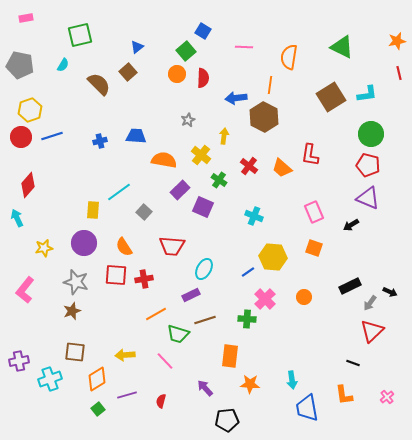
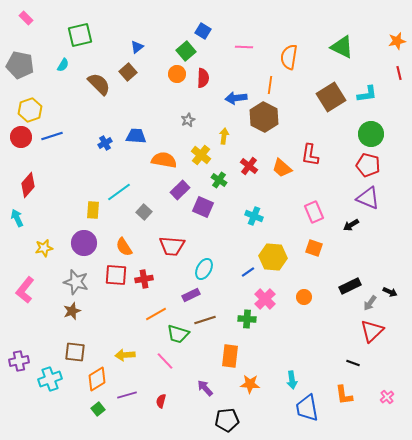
pink rectangle at (26, 18): rotated 56 degrees clockwise
blue cross at (100, 141): moved 5 px right, 2 px down; rotated 16 degrees counterclockwise
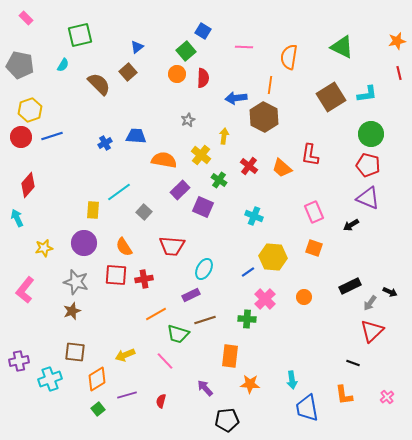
yellow arrow at (125, 355): rotated 18 degrees counterclockwise
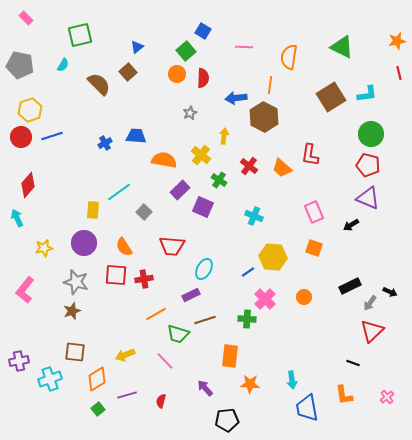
gray star at (188, 120): moved 2 px right, 7 px up
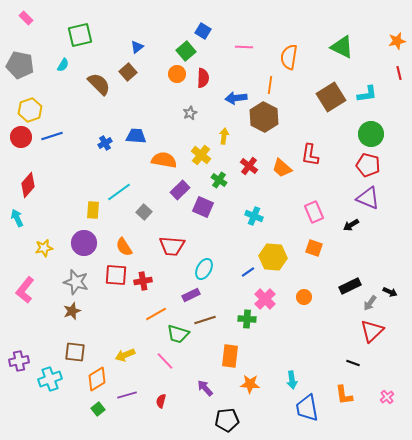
red cross at (144, 279): moved 1 px left, 2 px down
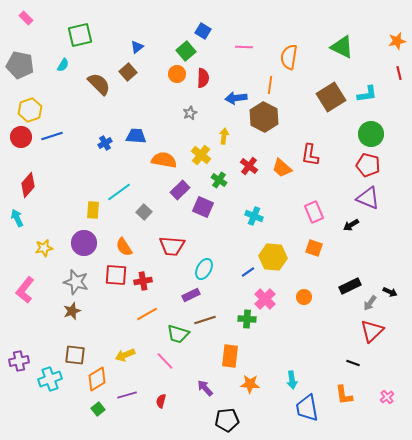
orange line at (156, 314): moved 9 px left
brown square at (75, 352): moved 3 px down
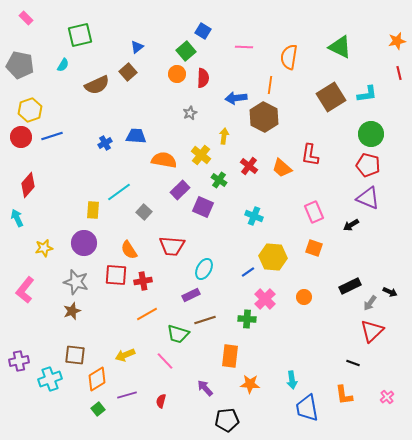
green triangle at (342, 47): moved 2 px left
brown semicircle at (99, 84): moved 2 px left, 1 px down; rotated 110 degrees clockwise
orange semicircle at (124, 247): moved 5 px right, 3 px down
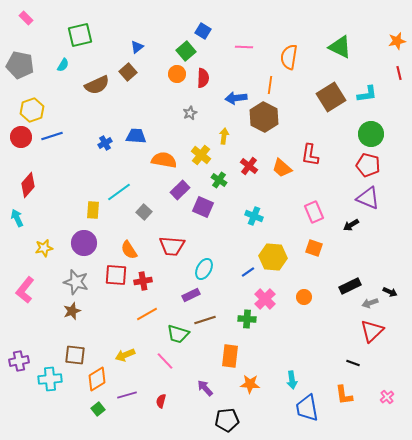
yellow hexagon at (30, 110): moved 2 px right
gray arrow at (370, 303): rotated 35 degrees clockwise
cyan cross at (50, 379): rotated 15 degrees clockwise
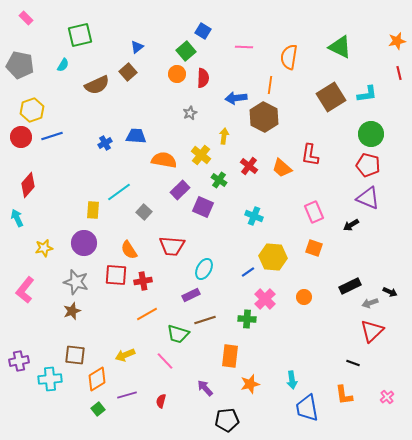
orange star at (250, 384): rotated 18 degrees counterclockwise
